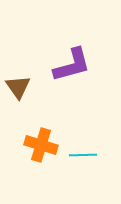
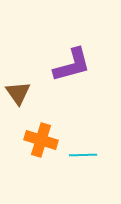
brown triangle: moved 6 px down
orange cross: moved 5 px up
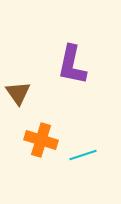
purple L-shape: rotated 117 degrees clockwise
cyan line: rotated 16 degrees counterclockwise
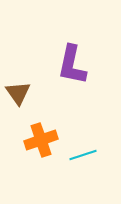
orange cross: rotated 36 degrees counterclockwise
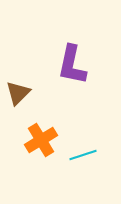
brown triangle: rotated 20 degrees clockwise
orange cross: rotated 12 degrees counterclockwise
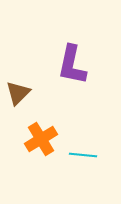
orange cross: moved 1 px up
cyan line: rotated 24 degrees clockwise
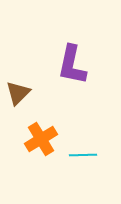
cyan line: rotated 8 degrees counterclockwise
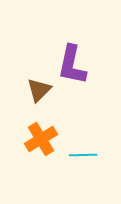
brown triangle: moved 21 px right, 3 px up
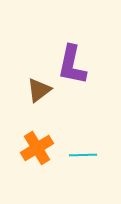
brown triangle: rotated 8 degrees clockwise
orange cross: moved 4 px left, 9 px down
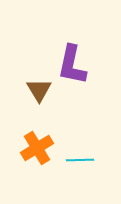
brown triangle: rotated 24 degrees counterclockwise
cyan line: moved 3 px left, 5 px down
